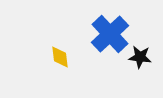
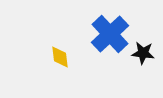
black star: moved 3 px right, 4 px up
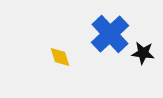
yellow diamond: rotated 10 degrees counterclockwise
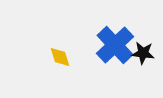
blue cross: moved 5 px right, 11 px down
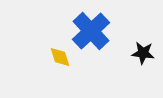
blue cross: moved 24 px left, 14 px up
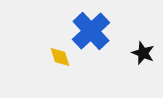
black star: rotated 15 degrees clockwise
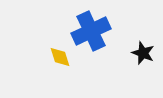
blue cross: rotated 18 degrees clockwise
